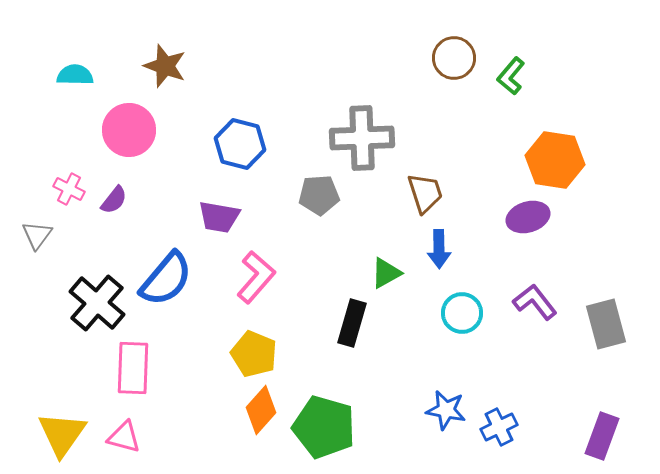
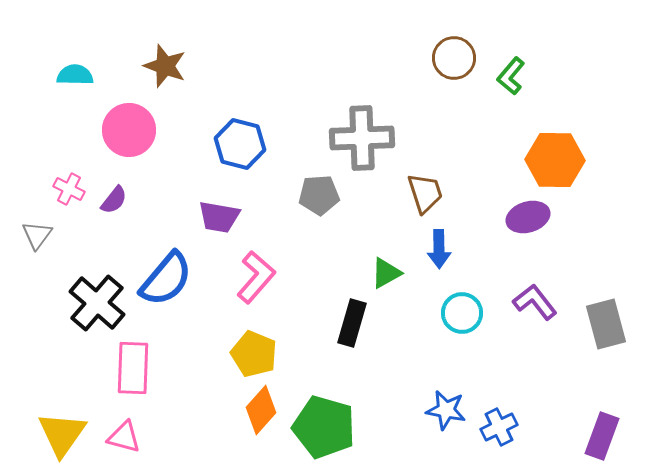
orange hexagon: rotated 8 degrees counterclockwise
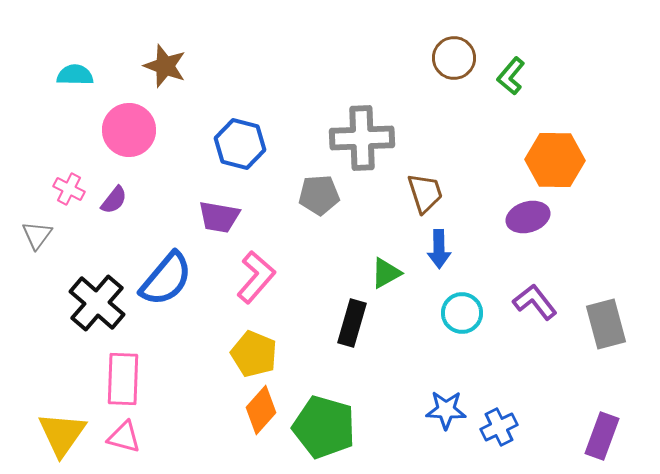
pink rectangle: moved 10 px left, 11 px down
blue star: rotated 9 degrees counterclockwise
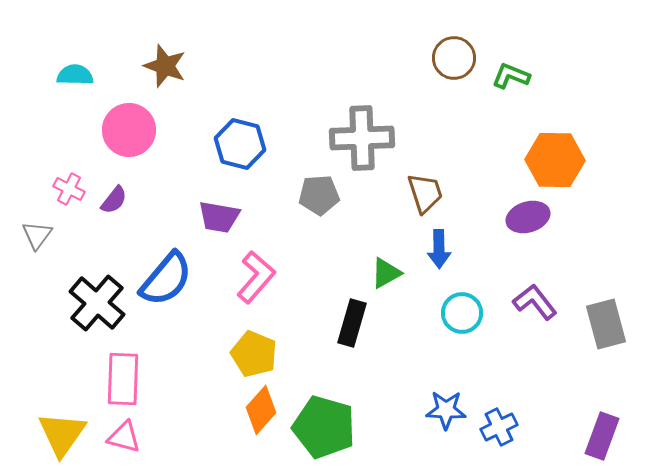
green L-shape: rotated 72 degrees clockwise
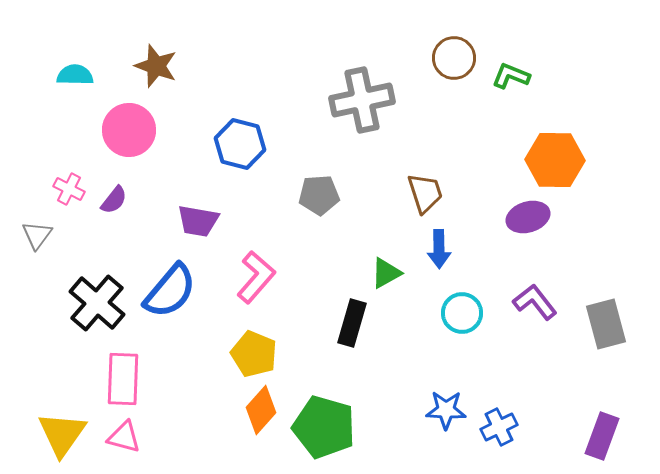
brown star: moved 9 px left
gray cross: moved 38 px up; rotated 10 degrees counterclockwise
purple trapezoid: moved 21 px left, 4 px down
blue semicircle: moved 4 px right, 12 px down
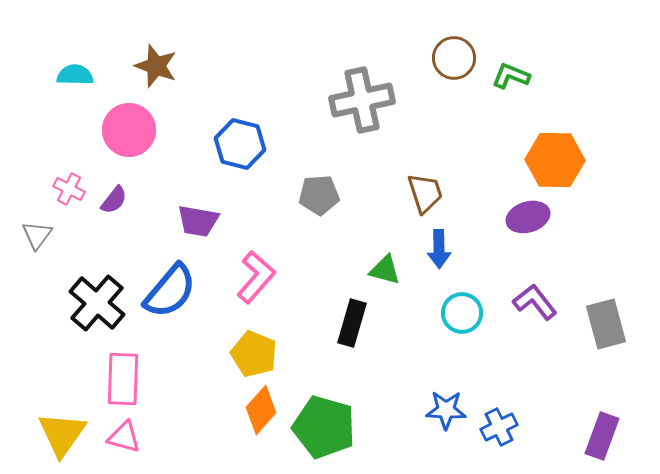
green triangle: moved 1 px left, 3 px up; rotated 44 degrees clockwise
